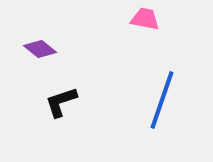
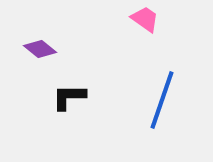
pink trapezoid: rotated 24 degrees clockwise
black L-shape: moved 8 px right, 5 px up; rotated 18 degrees clockwise
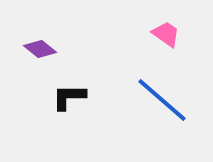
pink trapezoid: moved 21 px right, 15 px down
blue line: rotated 68 degrees counterclockwise
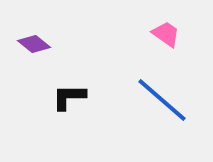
purple diamond: moved 6 px left, 5 px up
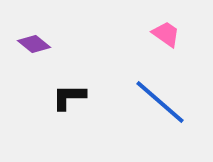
blue line: moved 2 px left, 2 px down
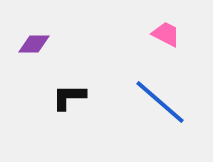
pink trapezoid: rotated 8 degrees counterclockwise
purple diamond: rotated 40 degrees counterclockwise
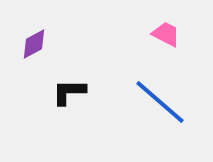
purple diamond: rotated 28 degrees counterclockwise
black L-shape: moved 5 px up
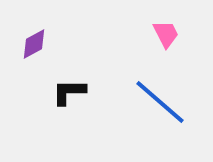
pink trapezoid: rotated 36 degrees clockwise
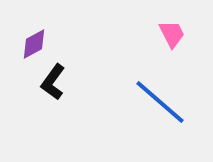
pink trapezoid: moved 6 px right
black L-shape: moved 16 px left, 10 px up; rotated 54 degrees counterclockwise
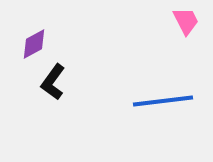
pink trapezoid: moved 14 px right, 13 px up
blue line: moved 3 px right, 1 px up; rotated 48 degrees counterclockwise
